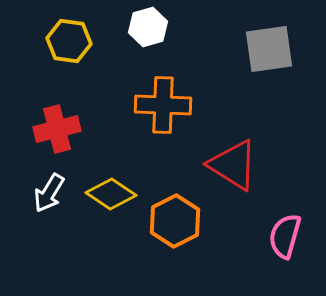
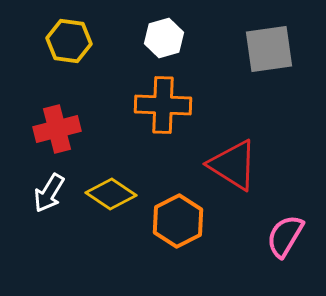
white hexagon: moved 16 px right, 11 px down
orange hexagon: moved 3 px right
pink semicircle: rotated 15 degrees clockwise
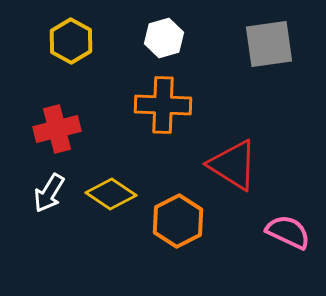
yellow hexagon: moved 2 px right; rotated 21 degrees clockwise
gray square: moved 5 px up
pink semicircle: moved 3 px right, 4 px up; rotated 84 degrees clockwise
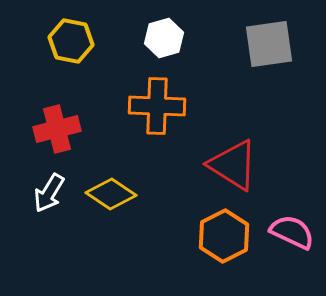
yellow hexagon: rotated 18 degrees counterclockwise
orange cross: moved 6 px left, 1 px down
orange hexagon: moved 46 px right, 15 px down
pink semicircle: moved 4 px right
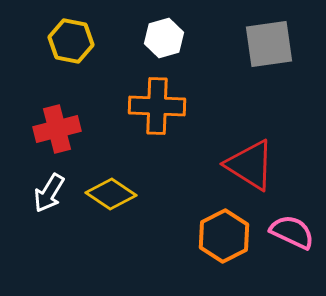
red triangle: moved 17 px right
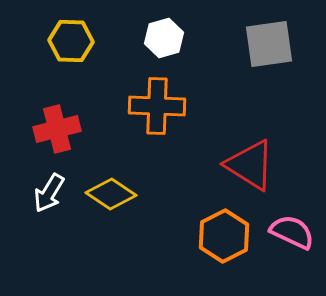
yellow hexagon: rotated 9 degrees counterclockwise
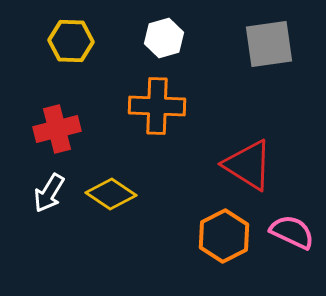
red triangle: moved 2 px left
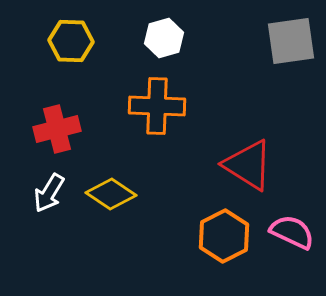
gray square: moved 22 px right, 3 px up
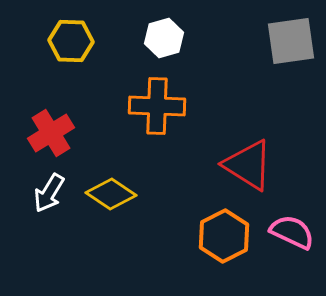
red cross: moved 6 px left, 4 px down; rotated 18 degrees counterclockwise
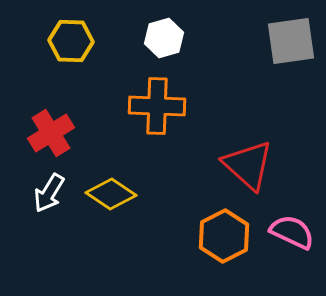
red triangle: rotated 10 degrees clockwise
